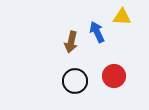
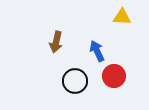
blue arrow: moved 19 px down
brown arrow: moved 15 px left
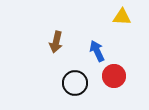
black circle: moved 2 px down
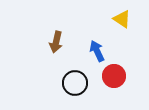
yellow triangle: moved 2 px down; rotated 30 degrees clockwise
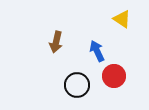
black circle: moved 2 px right, 2 px down
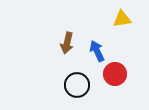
yellow triangle: rotated 42 degrees counterclockwise
brown arrow: moved 11 px right, 1 px down
red circle: moved 1 px right, 2 px up
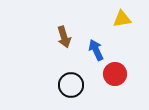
brown arrow: moved 3 px left, 6 px up; rotated 30 degrees counterclockwise
blue arrow: moved 1 px left, 1 px up
black circle: moved 6 px left
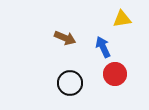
brown arrow: moved 1 px right, 1 px down; rotated 50 degrees counterclockwise
blue arrow: moved 7 px right, 3 px up
black circle: moved 1 px left, 2 px up
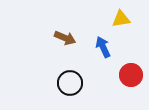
yellow triangle: moved 1 px left
red circle: moved 16 px right, 1 px down
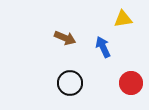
yellow triangle: moved 2 px right
red circle: moved 8 px down
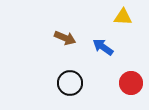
yellow triangle: moved 2 px up; rotated 12 degrees clockwise
blue arrow: rotated 30 degrees counterclockwise
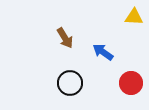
yellow triangle: moved 11 px right
brown arrow: rotated 35 degrees clockwise
blue arrow: moved 5 px down
